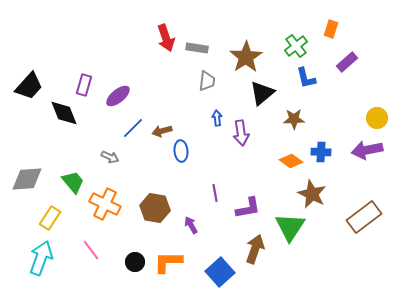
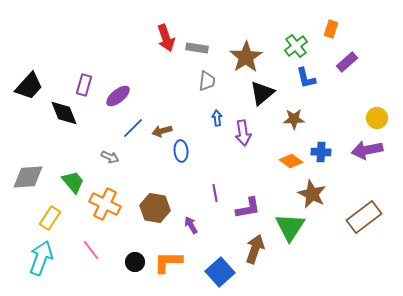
purple arrow at (241, 133): moved 2 px right
gray diamond at (27, 179): moved 1 px right, 2 px up
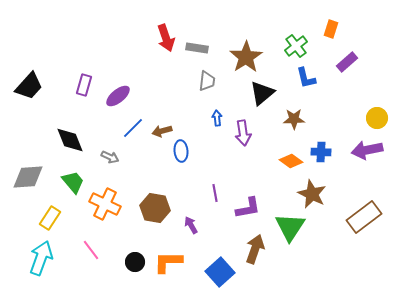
black diamond at (64, 113): moved 6 px right, 27 px down
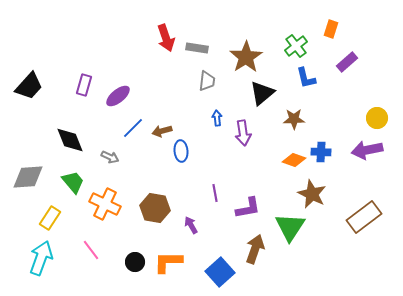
orange diamond at (291, 161): moved 3 px right, 1 px up; rotated 15 degrees counterclockwise
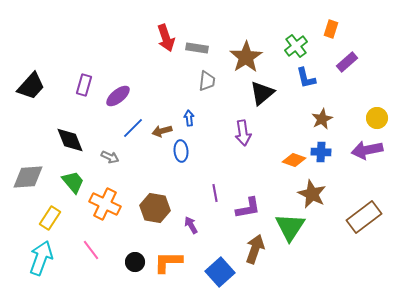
black trapezoid at (29, 86): moved 2 px right
blue arrow at (217, 118): moved 28 px left
brown star at (294, 119): moved 28 px right; rotated 25 degrees counterclockwise
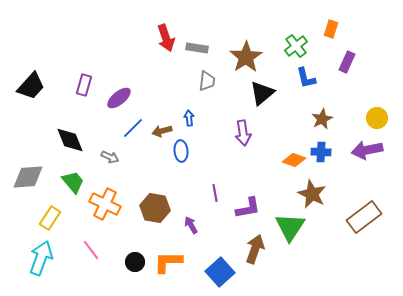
purple rectangle at (347, 62): rotated 25 degrees counterclockwise
purple ellipse at (118, 96): moved 1 px right, 2 px down
